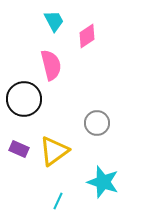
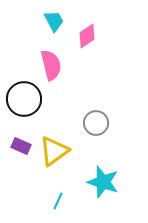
gray circle: moved 1 px left
purple rectangle: moved 2 px right, 3 px up
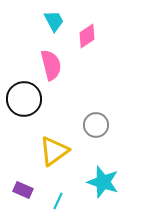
gray circle: moved 2 px down
purple rectangle: moved 2 px right, 44 px down
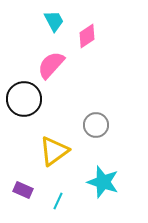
pink semicircle: rotated 124 degrees counterclockwise
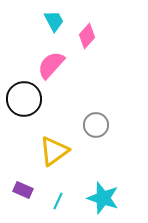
pink diamond: rotated 15 degrees counterclockwise
cyan star: moved 16 px down
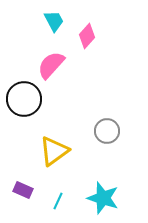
gray circle: moved 11 px right, 6 px down
